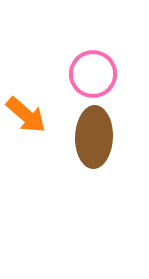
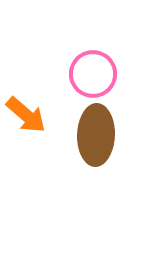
brown ellipse: moved 2 px right, 2 px up
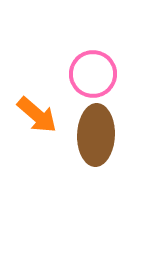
orange arrow: moved 11 px right
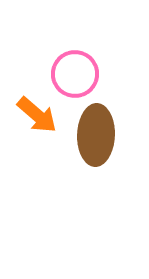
pink circle: moved 18 px left
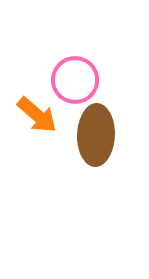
pink circle: moved 6 px down
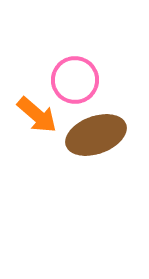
brown ellipse: rotated 68 degrees clockwise
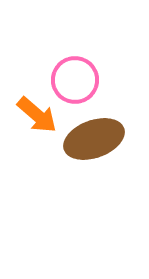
brown ellipse: moved 2 px left, 4 px down
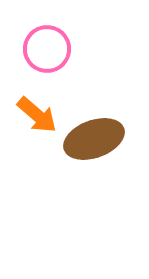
pink circle: moved 28 px left, 31 px up
